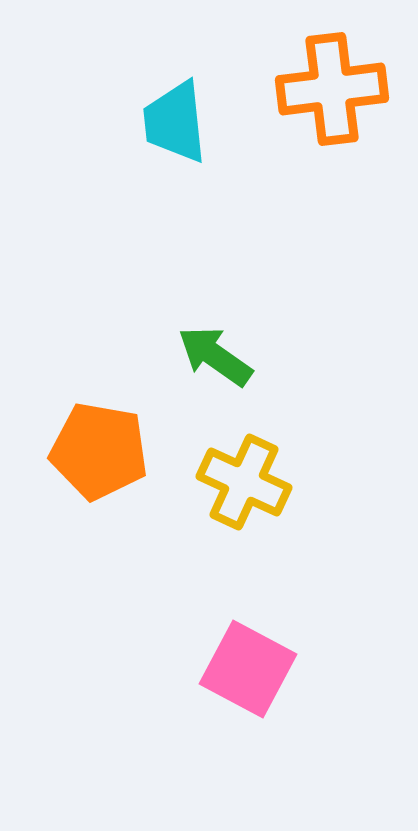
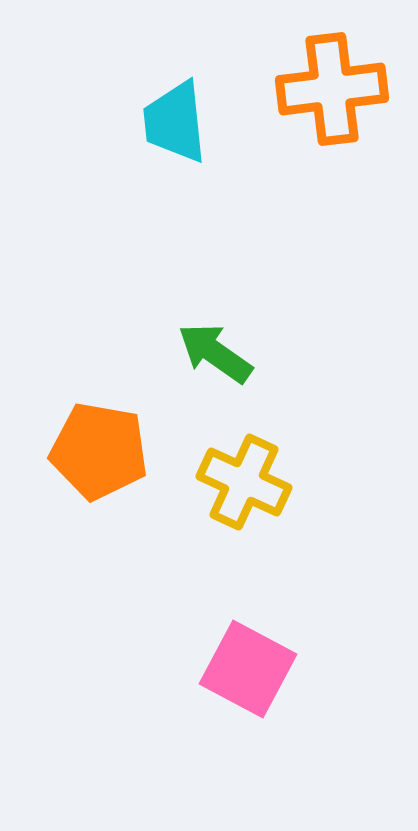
green arrow: moved 3 px up
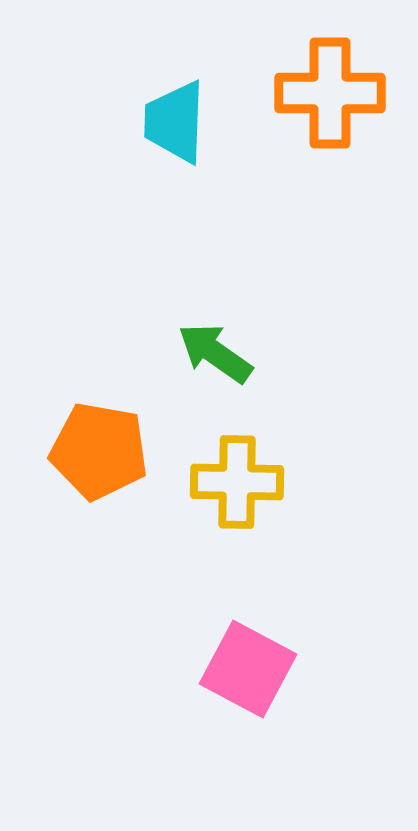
orange cross: moved 2 px left, 4 px down; rotated 7 degrees clockwise
cyan trapezoid: rotated 8 degrees clockwise
yellow cross: moved 7 px left; rotated 24 degrees counterclockwise
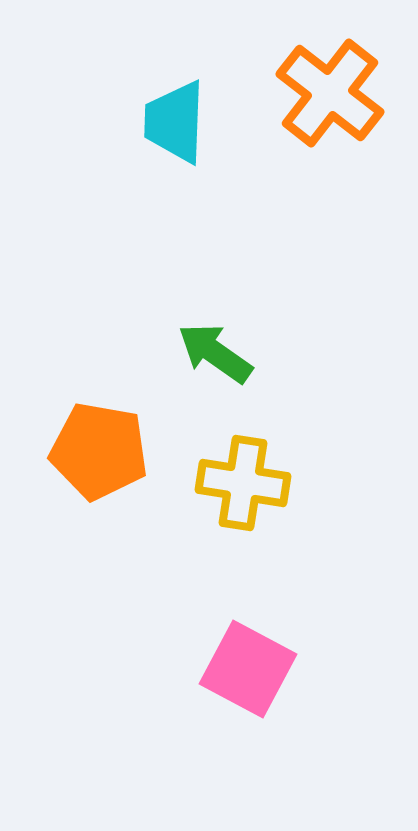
orange cross: rotated 38 degrees clockwise
yellow cross: moved 6 px right, 1 px down; rotated 8 degrees clockwise
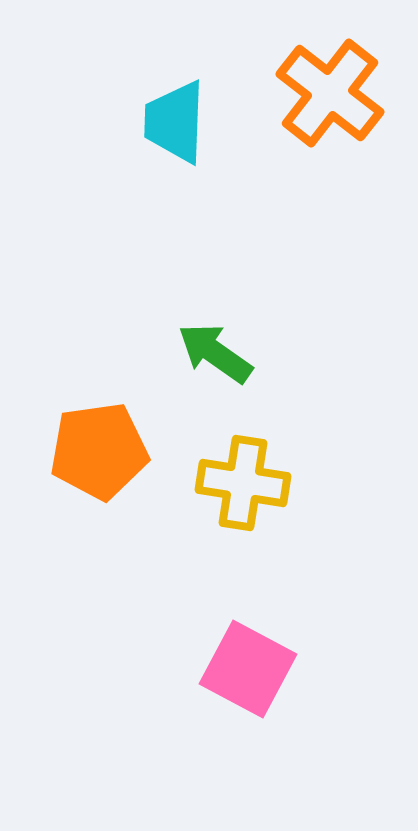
orange pentagon: rotated 18 degrees counterclockwise
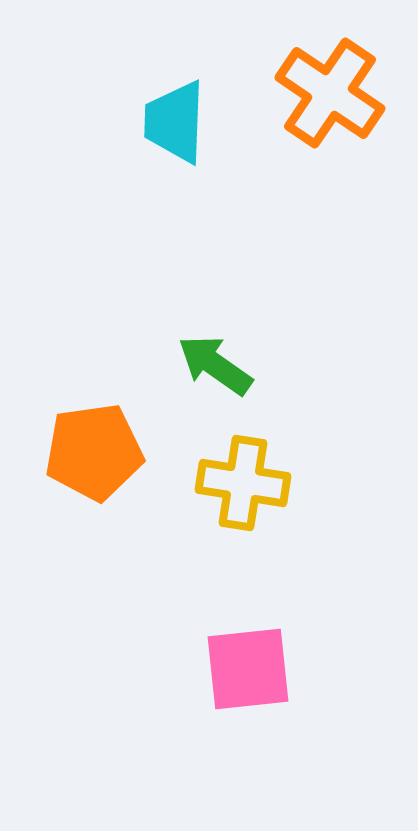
orange cross: rotated 4 degrees counterclockwise
green arrow: moved 12 px down
orange pentagon: moved 5 px left, 1 px down
pink square: rotated 34 degrees counterclockwise
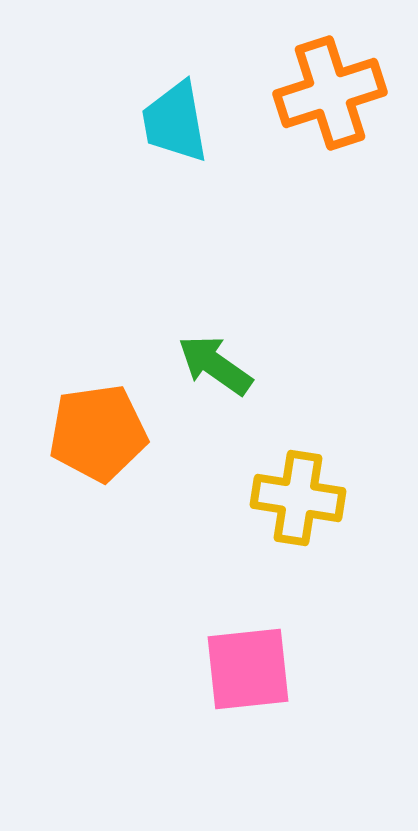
orange cross: rotated 38 degrees clockwise
cyan trapezoid: rotated 12 degrees counterclockwise
orange pentagon: moved 4 px right, 19 px up
yellow cross: moved 55 px right, 15 px down
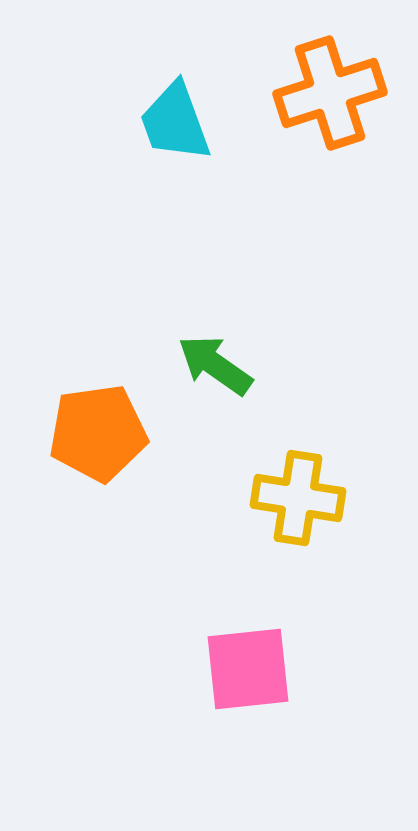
cyan trapezoid: rotated 10 degrees counterclockwise
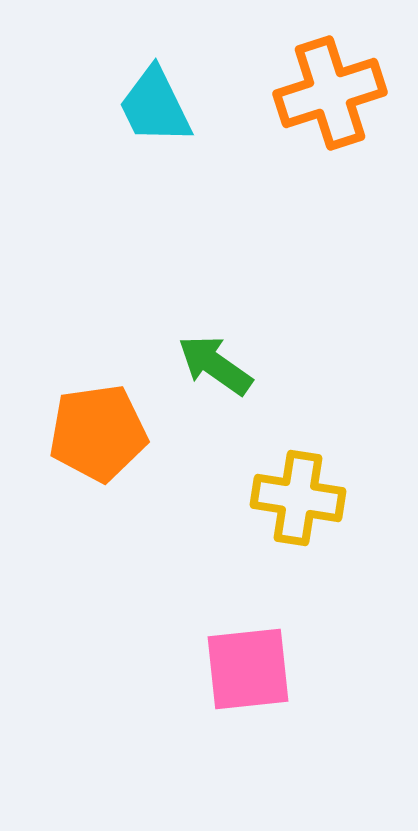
cyan trapezoid: moved 20 px left, 16 px up; rotated 6 degrees counterclockwise
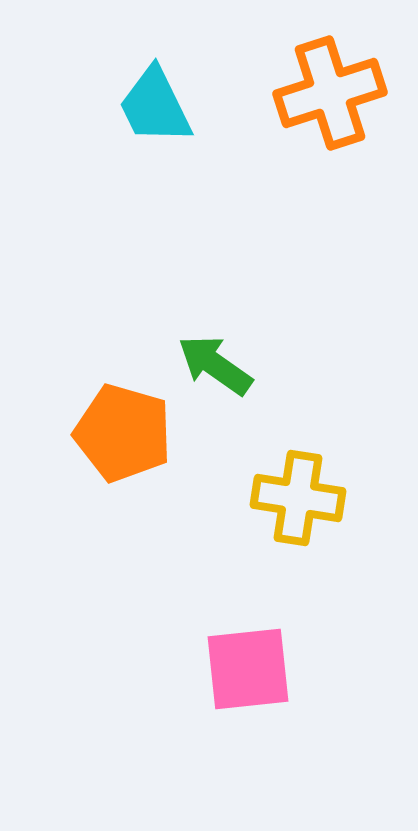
orange pentagon: moved 25 px right; rotated 24 degrees clockwise
